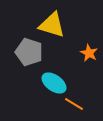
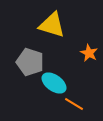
gray pentagon: moved 1 px right, 10 px down
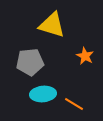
orange star: moved 4 px left, 3 px down
gray pentagon: rotated 24 degrees counterclockwise
cyan ellipse: moved 11 px left, 11 px down; rotated 40 degrees counterclockwise
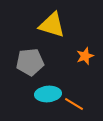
orange star: rotated 24 degrees clockwise
cyan ellipse: moved 5 px right
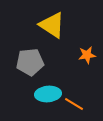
yellow triangle: rotated 16 degrees clockwise
orange star: moved 2 px right, 1 px up; rotated 12 degrees clockwise
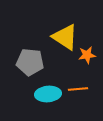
yellow triangle: moved 13 px right, 12 px down
gray pentagon: rotated 12 degrees clockwise
orange line: moved 4 px right, 15 px up; rotated 36 degrees counterclockwise
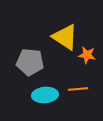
orange star: rotated 18 degrees clockwise
cyan ellipse: moved 3 px left, 1 px down
